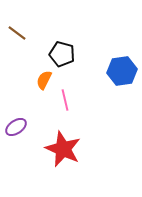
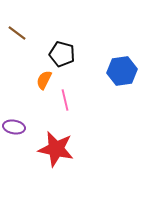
purple ellipse: moved 2 px left; rotated 45 degrees clockwise
red star: moved 7 px left; rotated 12 degrees counterclockwise
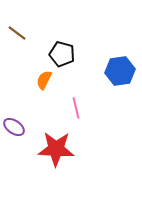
blue hexagon: moved 2 px left
pink line: moved 11 px right, 8 px down
purple ellipse: rotated 25 degrees clockwise
red star: rotated 9 degrees counterclockwise
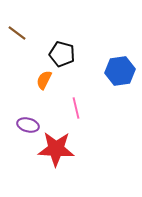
purple ellipse: moved 14 px right, 2 px up; rotated 20 degrees counterclockwise
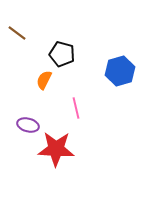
blue hexagon: rotated 8 degrees counterclockwise
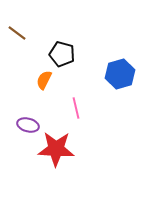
blue hexagon: moved 3 px down
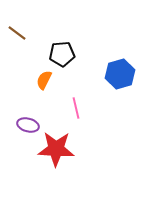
black pentagon: rotated 20 degrees counterclockwise
